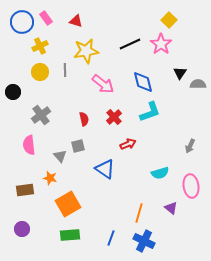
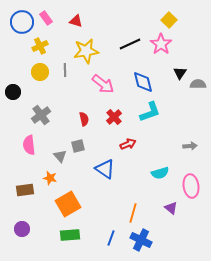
gray arrow: rotated 120 degrees counterclockwise
orange line: moved 6 px left
blue cross: moved 3 px left, 1 px up
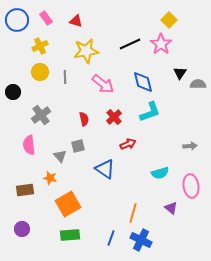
blue circle: moved 5 px left, 2 px up
gray line: moved 7 px down
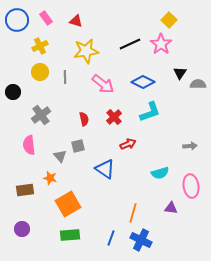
blue diamond: rotated 50 degrees counterclockwise
purple triangle: rotated 32 degrees counterclockwise
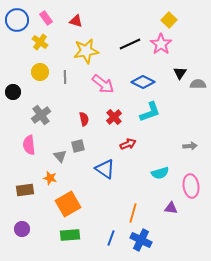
yellow cross: moved 4 px up; rotated 28 degrees counterclockwise
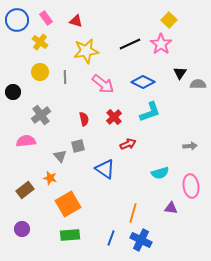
pink semicircle: moved 3 px left, 4 px up; rotated 90 degrees clockwise
brown rectangle: rotated 30 degrees counterclockwise
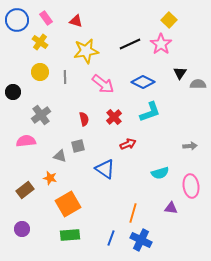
gray triangle: rotated 32 degrees counterclockwise
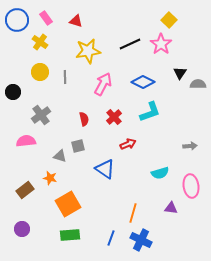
yellow star: moved 2 px right
pink arrow: rotated 100 degrees counterclockwise
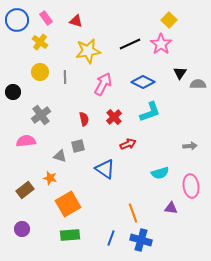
orange line: rotated 36 degrees counterclockwise
blue cross: rotated 10 degrees counterclockwise
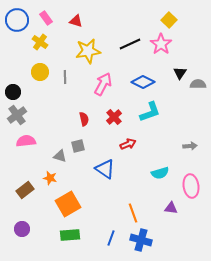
gray cross: moved 24 px left
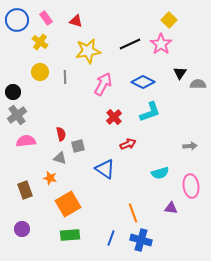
red semicircle: moved 23 px left, 15 px down
gray triangle: moved 2 px down
brown rectangle: rotated 72 degrees counterclockwise
